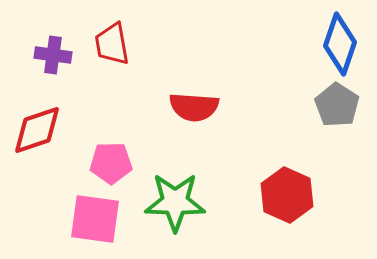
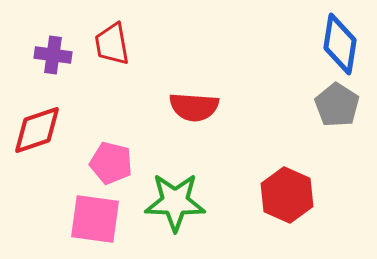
blue diamond: rotated 10 degrees counterclockwise
pink pentagon: rotated 15 degrees clockwise
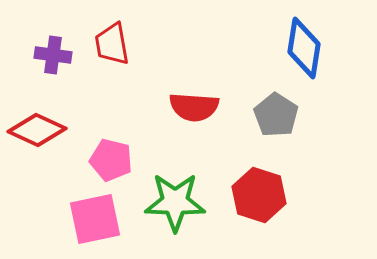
blue diamond: moved 36 px left, 4 px down
gray pentagon: moved 61 px left, 10 px down
red diamond: rotated 44 degrees clockwise
pink pentagon: moved 3 px up
red hexagon: moved 28 px left; rotated 6 degrees counterclockwise
pink square: rotated 20 degrees counterclockwise
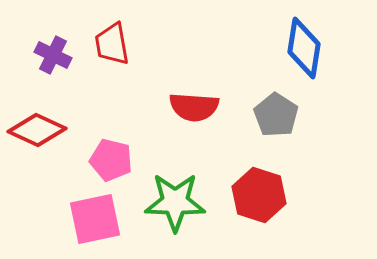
purple cross: rotated 18 degrees clockwise
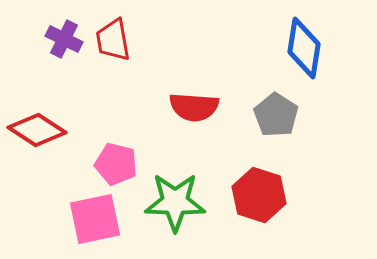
red trapezoid: moved 1 px right, 4 px up
purple cross: moved 11 px right, 16 px up
red diamond: rotated 8 degrees clockwise
pink pentagon: moved 5 px right, 4 px down
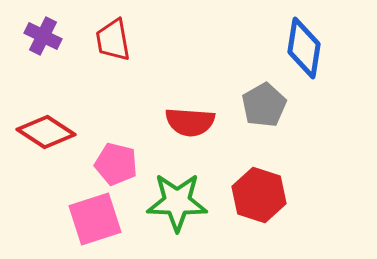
purple cross: moved 21 px left, 3 px up
red semicircle: moved 4 px left, 15 px down
gray pentagon: moved 12 px left, 10 px up; rotated 9 degrees clockwise
red diamond: moved 9 px right, 2 px down
green star: moved 2 px right
pink square: rotated 6 degrees counterclockwise
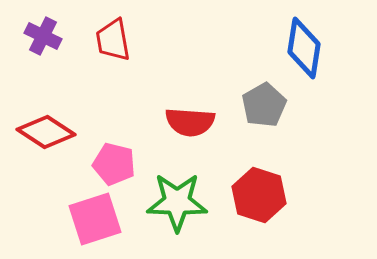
pink pentagon: moved 2 px left
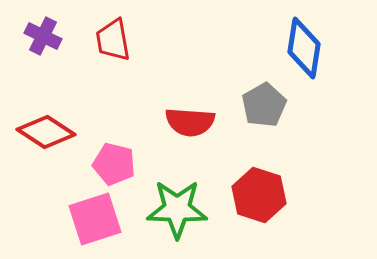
green star: moved 7 px down
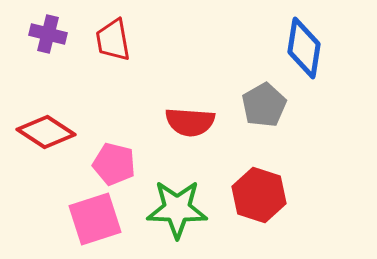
purple cross: moved 5 px right, 2 px up; rotated 12 degrees counterclockwise
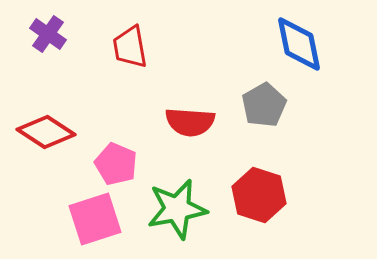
purple cross: rotated 21 degrees clockwise
red trapezoid: moved 17 px right, 7 px down
blue diamond: moved 5 px left, 4 px up; rotated 20 degrees counterclockwise
pink pentagon: moved 2 px right; rotated 9 degrees clockwise
green star: rotated 12 degrees counterclockwise
